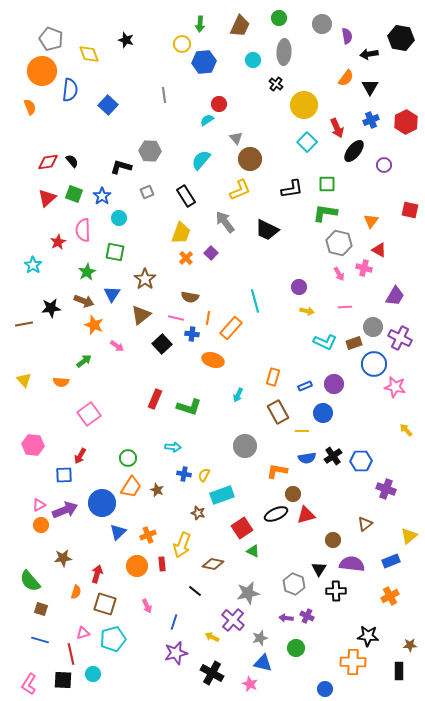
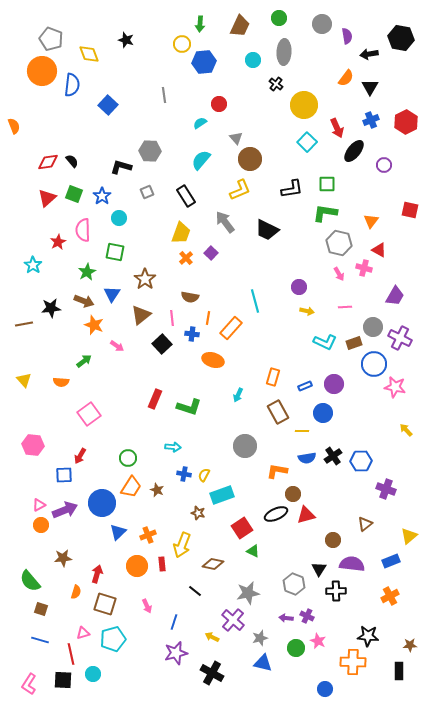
blue semicircle at (70, 90): moved 2 px right, 5 px up
orange semicircle at (30, 107): moved 16 px left, 19 px down
cyan semicircle at (207, 120): moved 7 px left, 3 px down
pink line at (176, 318): moved 4 px left; rotated 70 degrees clockwise
pink star at (250, 684): moved 68 px right, 43 px up
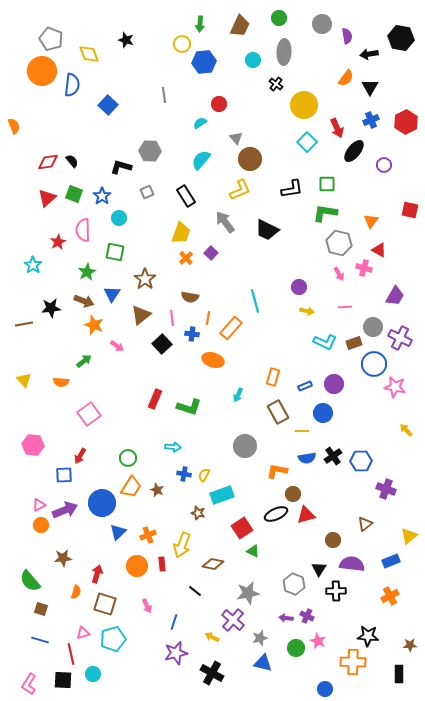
black rectangle at (399, 671): moved 3 px down
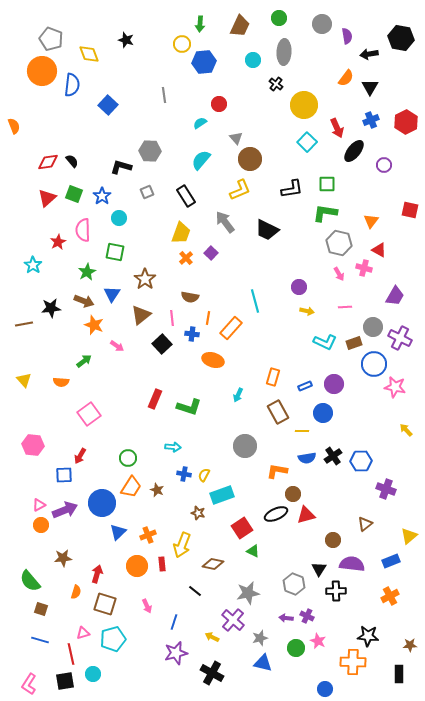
black square at (63, 680): moved 2 px right, 1 px down; rotated 12 degrees counterclockwise
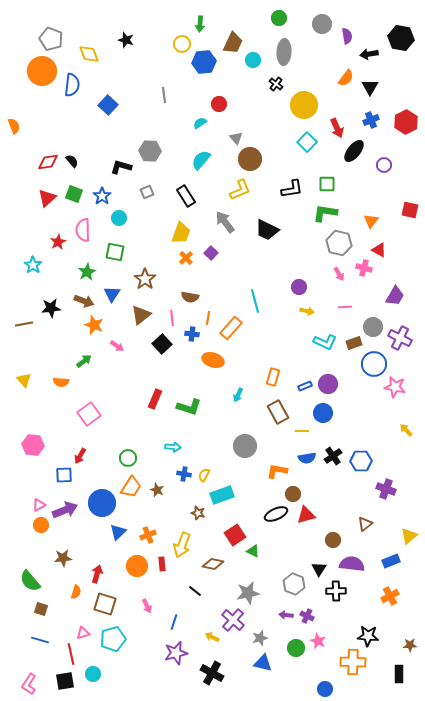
brown trapezoid at (240, 26): moved 7 px left, 17 px down
purple circle at (334, 384): moved 6 px left
red square at (242, 528): moved 7 px left, 7 px down
purple arrow at (286, 618): moved 3 px up
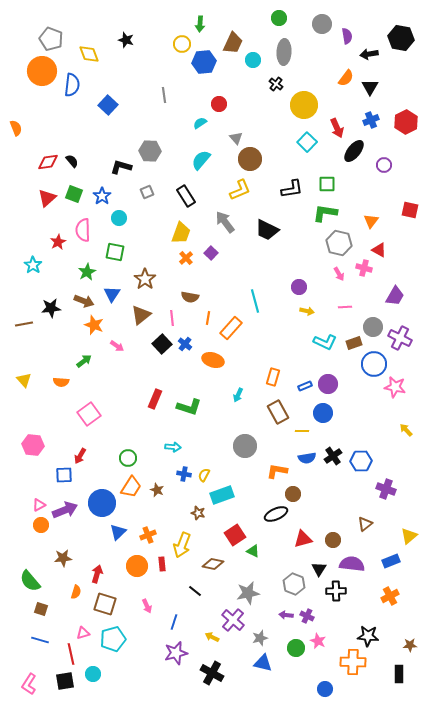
orange semicircle at (14, 126): moved 2 px right, 2 px down
blue cross at (192, 334): moved 7 px left, 10 px down; rotated 32 degrees clockwise
red triangle at (306, 515): moved 3 px left, 24 px down
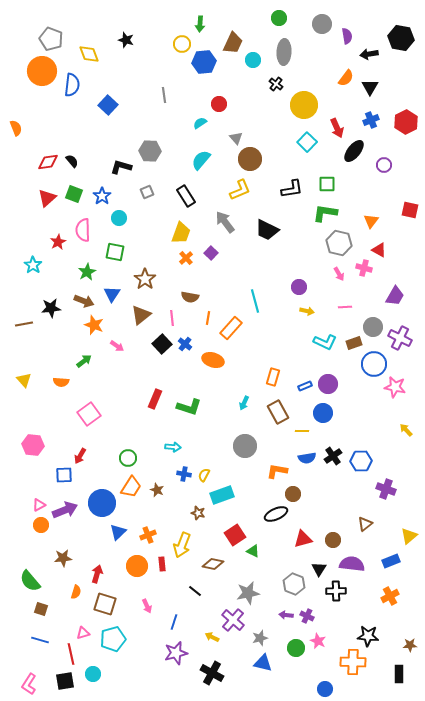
cyan arrow at (238, 395): moved 6 px right, 8 px down
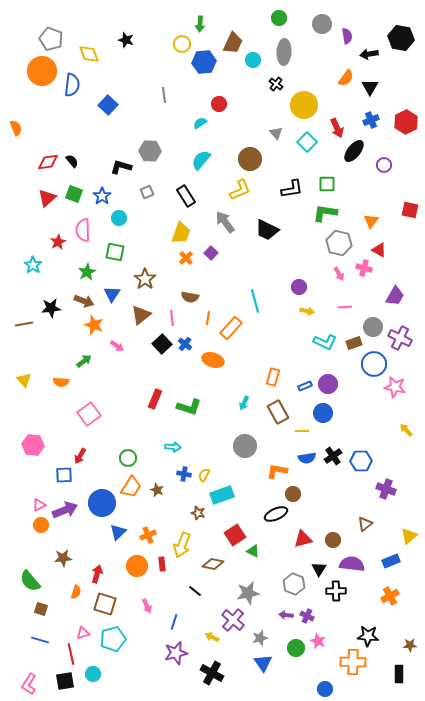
gray triangle at (236, 138): moved 40 px right, 5 px up
blue triangle at (263, 663): rotated 42 degrees clockwise
